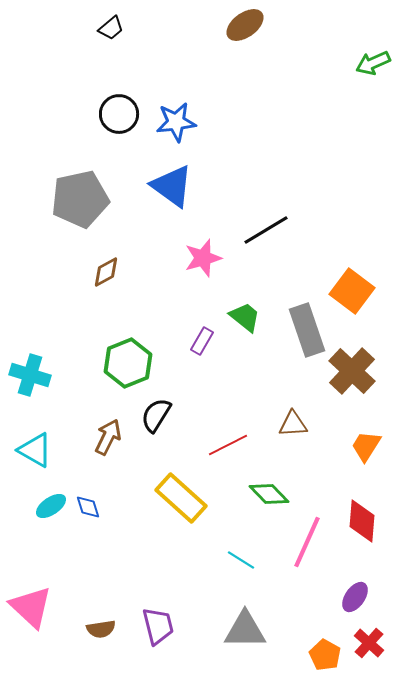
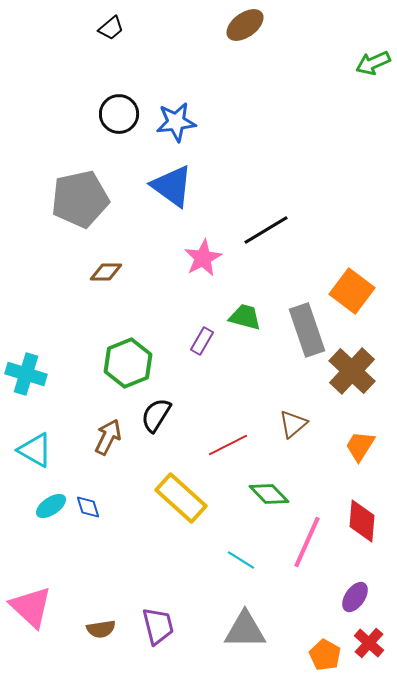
pink star: rotated 12 degrees counterclockwise
brown diamond: rotated 28 degrees clockwise
green trapezoid: rotated 24 degrees counterclockwise
cyan cross: moved 4 px left, 1 px up
brown triangle: rotated 36 degrees counterclockwise
orange trapezoid: moved 6 px left
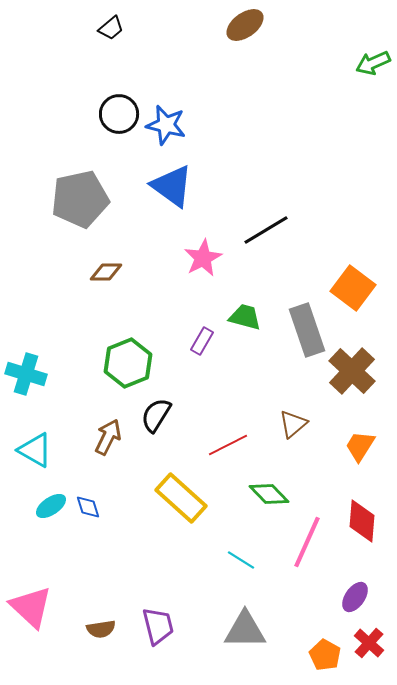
blue star: moved 10 px left, 3 px down; rotated 21 degrees clockwise
orange square: moved 1 px right, 3 px up
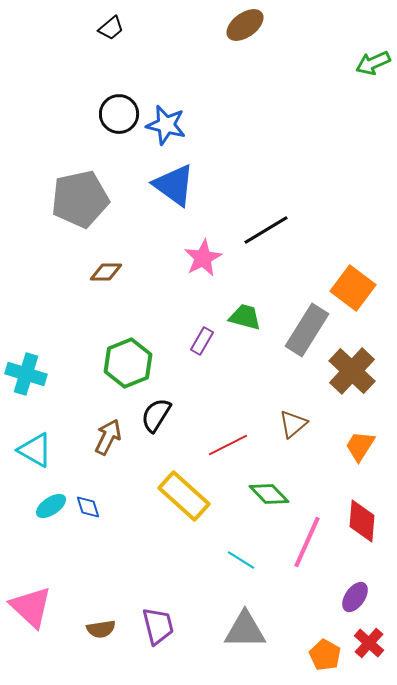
blue triangle: moved 2 px right, 1 px up
gray rectangle: rotated 51 degrees clockwise
yellow rectangle: moved 3 px right, 2 px up
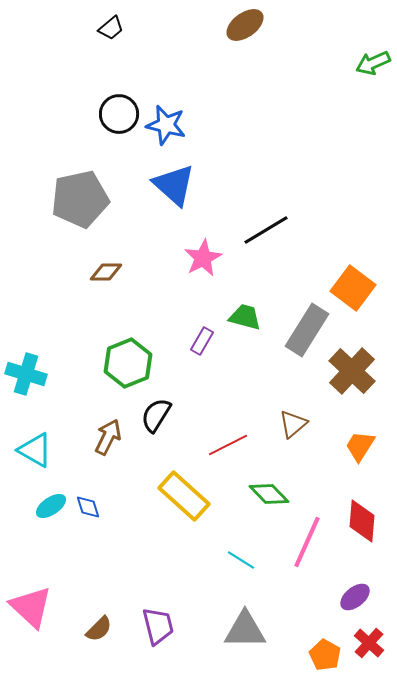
blue triangle: rotated 6 degrees clockwise
purple ellipse: rotated 16 degrees clockwise
brown semicircle: moved 2 px left; rotated 36 degrees counterclockwise
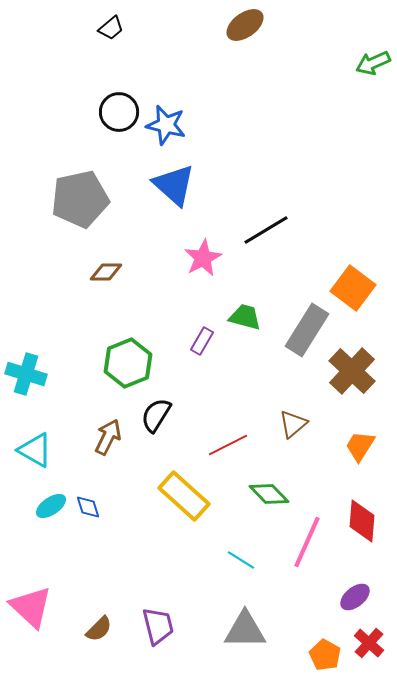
black circle: moved 2 px up
